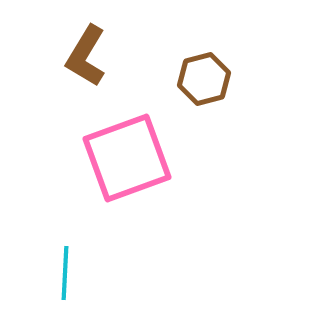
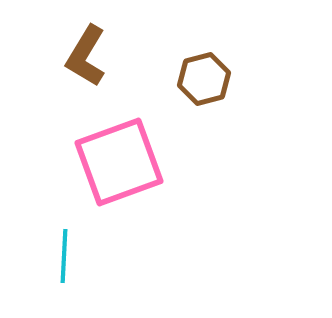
pink square: moved 8 px left, 4 px down
cyan line: moved 1 px left, 17 px up
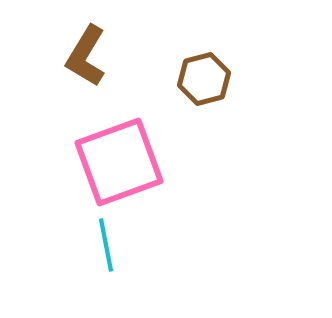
cyan line: moved 42 px right, 11 px up; rotated 14 degrees counterclockwise
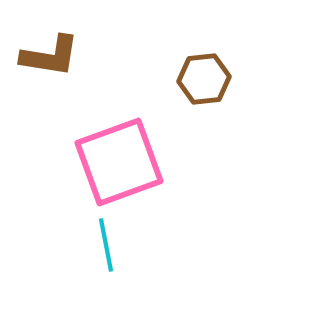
brown L-shape: moved 36 px left; rotated 112 degrees counterclockwise
brown hexagon: rotated 9 degrees clockwise
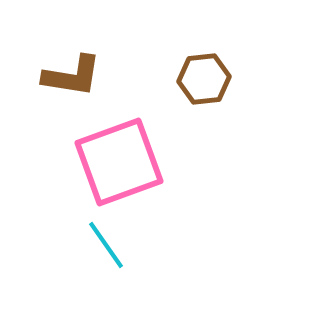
brown L-shape: moved 22 px right, 20 px down
cyan line: rotated 24 degrees counterclockwise
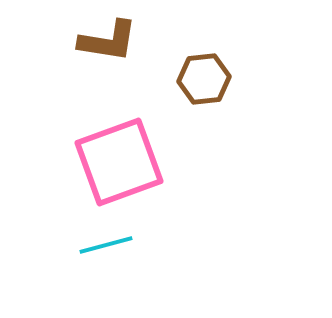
brown L-shape: moved 36 px right, 35 px up
cyan line: rotated 70 degrees counterclockwise
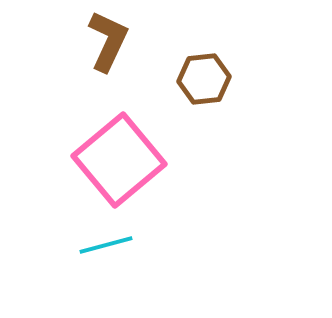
brown L-shape: rotated 74 degrees counterclockwise
pink square: moved 2 px up; rotated 20 degrees counterclockwise
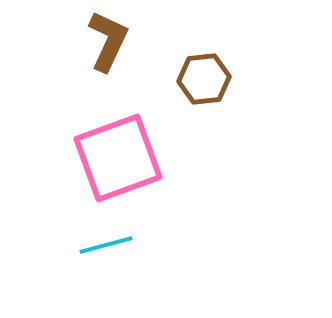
pink square: moved 1 px left, 2 px up; rotated 20 degrees clockwise
